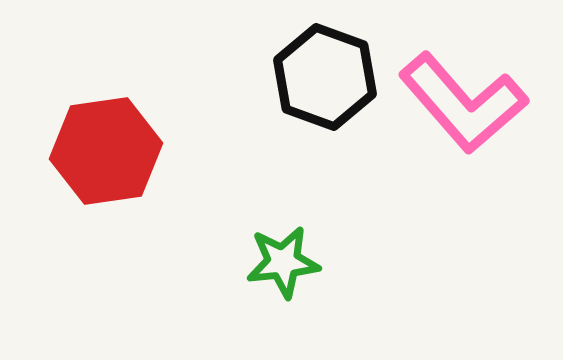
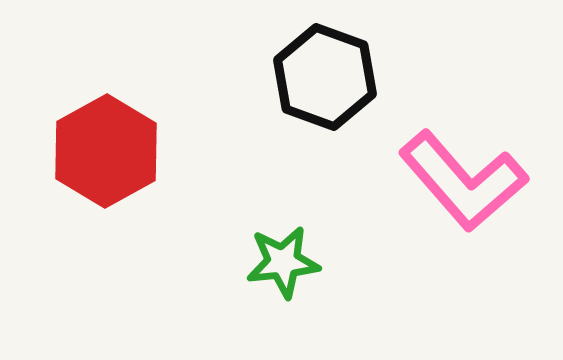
pink L-shape: moved 78 px down
red hexagon: rotated 21 degrees counterclockwise
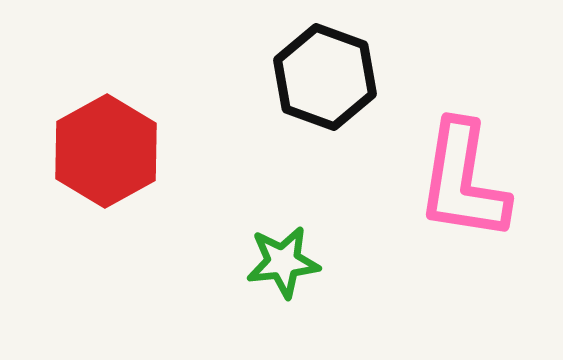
pink L-shape: rotated 50 degrees clockwise
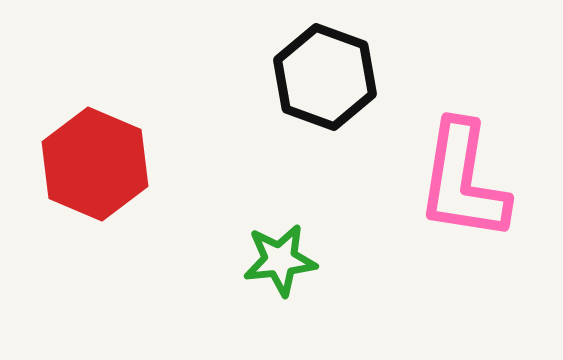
red hexagon: moved 11 px left, 13 px down; rotated 8 degrees counterclockwise
green star: moved 3 px left, 2 px up
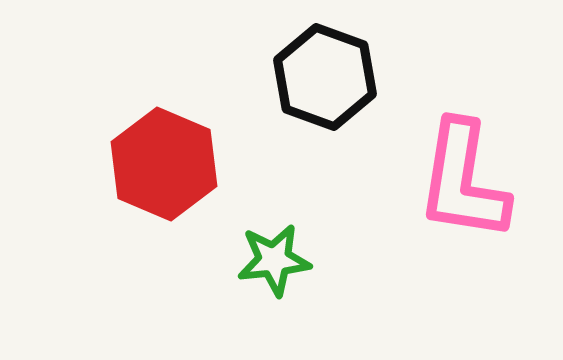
red hexagon: moved 69 px right
green star: moved 6 px left
